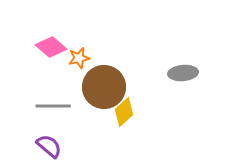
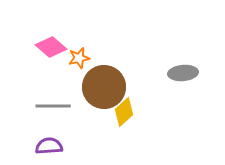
purple semicircle: rotated 44 degrees counterclockwise
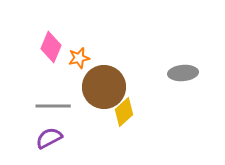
pink diamond: rotated 72 degrees clockwise
purple semicircle: moved 8 px up; rotated 24 degrees counterclockwise
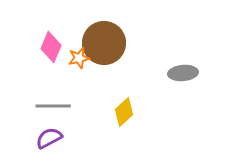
brown circle: moved 44 px up
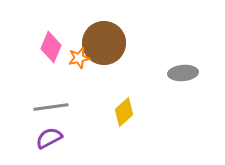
gray line: moved 2 px left, 1 px down; rotated 8 degrees counterclockwise
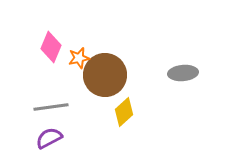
brown circle: moved 1 px right, 32 px down
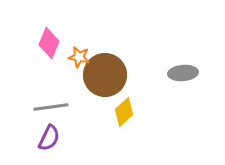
pink diamond: moved 2 px left, 4 px up
orange star: moved 1 px up; rotated 25 degrees clockwise
purple semicircle: rotated 144 degrees clockwise
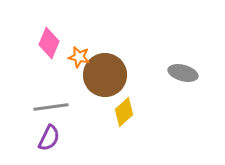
gray ellipse: rotated 20 degrees clockwise
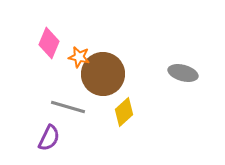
brown circle: moved 2 px left, 1 px up
gray line: moved 17 px right; rotated 24 degrees clockwise
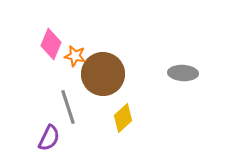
pink diamond: moved 2 px right, 1 px down
orange star: moved 4 px left, 1 px up
gray ellipse: rotated 12 degrees counterclockwise
gray line: rotated 56 degrees clockwise
yellow diamond: moved 1 px left, 6 px down
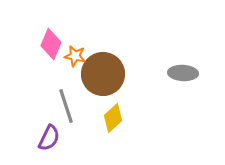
gray line: moved 2 px left, 1 px up
yellow diamond: moved 10 px left
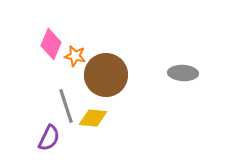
brown circle: moved 3 px right, 1 px down
yellow diamond: moved 20 px left; rotated 48 degrees clockwise
